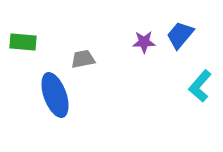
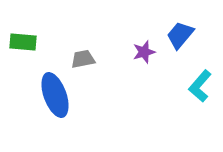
purple star: moved 10 px down; rotated 15 degrees counterclockwise
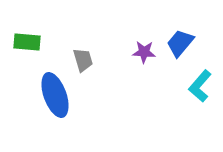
blue trapezoid: moved 8 px down
green rectangle: moved 4 px right
purple star: rotated 20 degrees clockwise
gray trapezoid: moved 1 px down; rotated 85 degrees clockwise
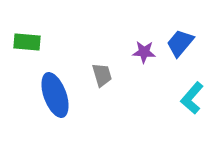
gray trapezoid: moved 19 px right, 15 px down
cyan L-shape: moved 8 px left, 12 px down
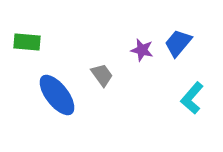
blue trapezoid: moved 2 px left
purple star: moved 2 px left, 2 px up; rotated 10 degrees clockwise
gray trapezoid: rotated 20 degrees counterclockwise
blue ellipse: moved 2 px right; rotated 18 degrees counterclockwise
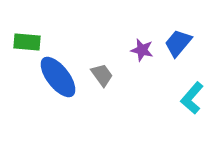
blue ellipse: moved 1 px right, 18 px up
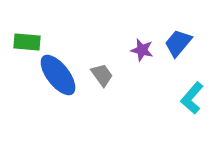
blue ellipse: moved 2 px up
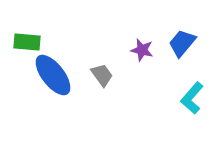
blue trapezoid: moved 4 px right
blue ellipse: moved 5 px left
